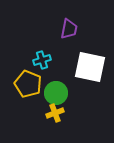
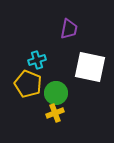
cyan cross: moved 5 px left
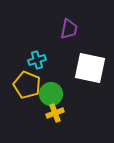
white square: moved 1 px down
yellow pentagon: moved 1 px left, 1 px down
green circle: moved 5 px left, 1 px down
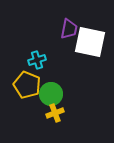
white square: moved 26 px up
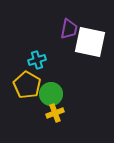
yellow pentagon: rotated 8 degrees clockwise
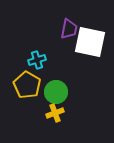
green circle: moved 5 px right, 2 px up
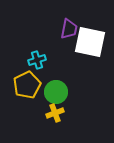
yellow pentagon: rotated 16 degrees clockwise
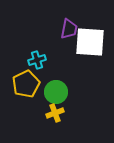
white square: rotated 8 degrees counterclockwise
yellow pentagon: moved 1 px left, 1 px up
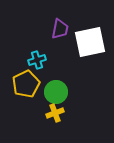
purple trapezoid: moved 9 px left
white square: rotated 16 degrees counterclockwise
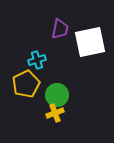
green circle: moved 1 px right, 3 px down
